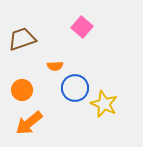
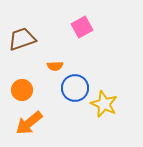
pink square: rotated 20 degrees clockwise
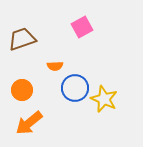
yellow star: moved 5 px up
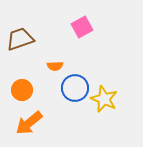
brown trapezoid: moved 2 px left
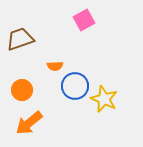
pink square: moved 2 px right, 7 px up
blue circle: moved 2 px up
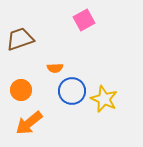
orange semicircle: moved 2 px down
blue circle: moved 3 px left, 5 px down
orange circle: moved 1 px left
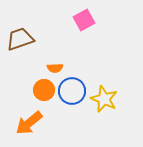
orange circle: moved 23 px right
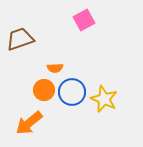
blue circle: moved 1 px down
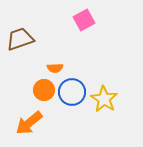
yellow star: rotated 8 degrees clockwise
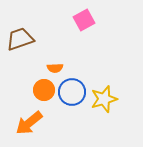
yellow star: rotated 24 degrees clockwise
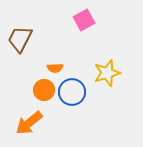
brown trapezoid: rotated 44 degrees counterclockwise
yellow star: moved 3 px right, 26 px up
